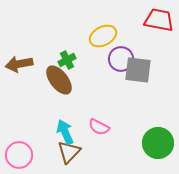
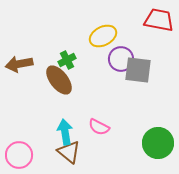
cyan arrow: rotated 15 degrees clockwise
brown triangle: rotated 35 degrees counterclockwise
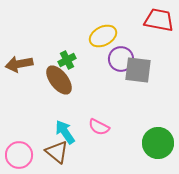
cyan arrow: rotated 25 degrees counterclockwise
brown triangle: moved 12 px left
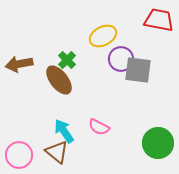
green cross: rotated 18 degrees counterclockwise
cyan arrow: moved 1 px left, 1 px up
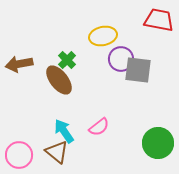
yellow ellipse: rotated 16 degrees clockwise
pink semicircle: rotated 65 degrees counterclockwise
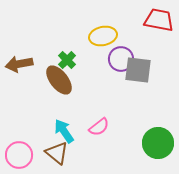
brown triangle: moved 1 px down
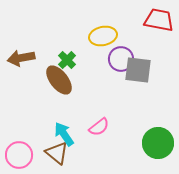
brown arrow: moved 2 px right, 6 px up
cyan arrow: moved 3 px down
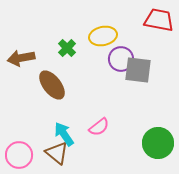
green cross: moved 12 px up
brown ellipse: moved 7 px left, 5 px down
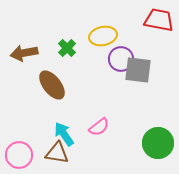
brown arrow: moved 3 px right, 5 px up
brown triangle: rotated 30 degrees counterclockwise
